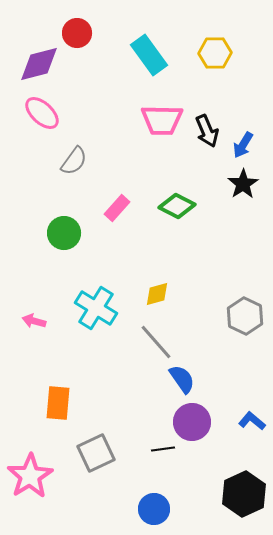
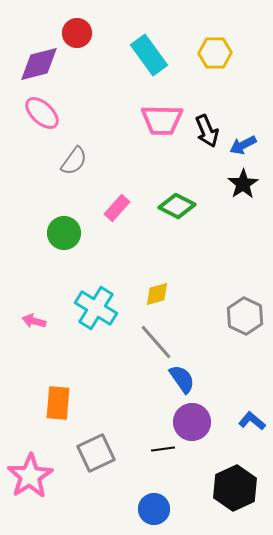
blue arrow: rotated 32 degrees clockwise
black hexagon: moved 9 px left, 6 px up
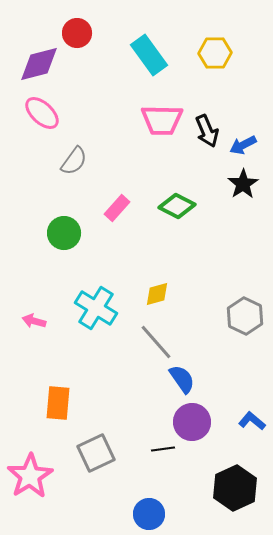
blue circle: moved 5 px left, 5 px down
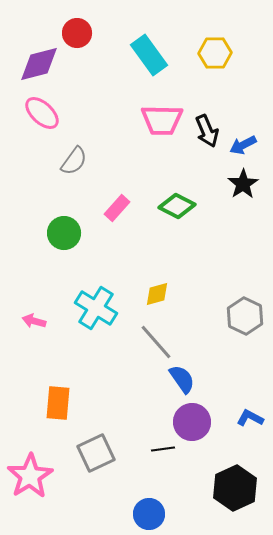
blue L-shape: moved 2 px left, 3 px up; rotated 12 degrees counterclockwise
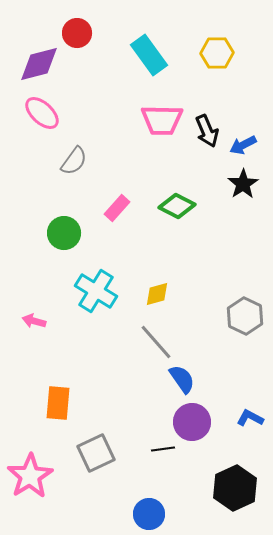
yellow hexagon: moved 2 px right
cyan cross: moved 17 px up
